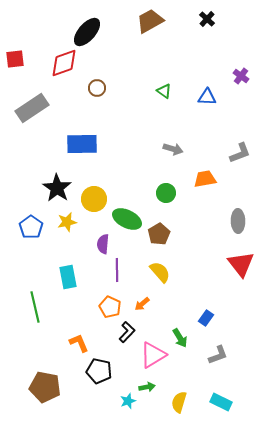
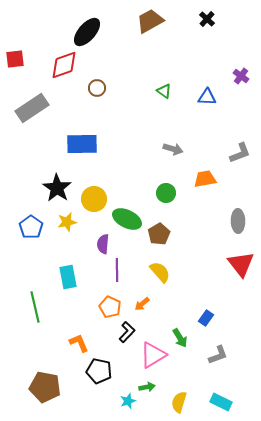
red diamond at (64, 63): moved 2 px down
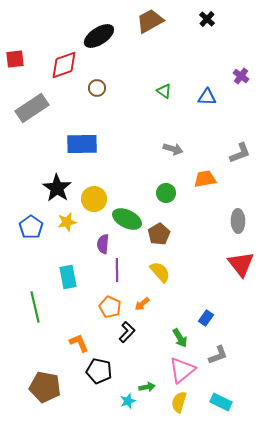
black ellipse at (87, 32): moved 12 px right, 4 px down; rotated 16 degrees clockwise
pink triangle at (153, 355): moved 29 px right, 15 px down; rotated 8 degrees counterclockwise
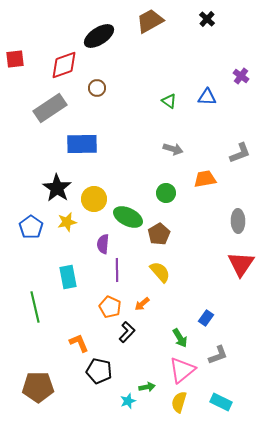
green triangle at (164, 91): moved 5 px right, 10 px down
gray rectangle at (32, 108): moved 18 px right
green ellipse at (127, 219): moved 1 px right, 2 px up
red triangle at (241, 264): rotated 12 degrees clockwise
brown pentagon at (45, 387): moved 7 px left; rotated 12 degrees counterclockwise
